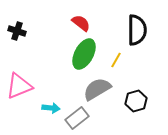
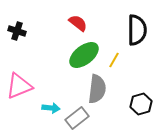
red semicircle: moved 3 px left
green ellipse: moved 1 px down; rotated 24 degrees clockwise
yellow line: moved 2 px left
gray semicircle: rotated 128 degrees clockwise
black hexagon: moved 5 px right, 3 px down
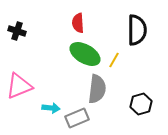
red semicircle: rotated 132 degrees counterclockwise
green ellipse: moved 1 px right, 1 px up; rotated 68 degrees clockwise
gray rectangle: rotated 15 degrees clockwise
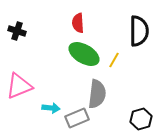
black semicircle: moved 2 px right, 1 px down
green ellipse: moved 1 px left
gray semicircle: moved 5 px down
black hexagon: moved 15 px down
